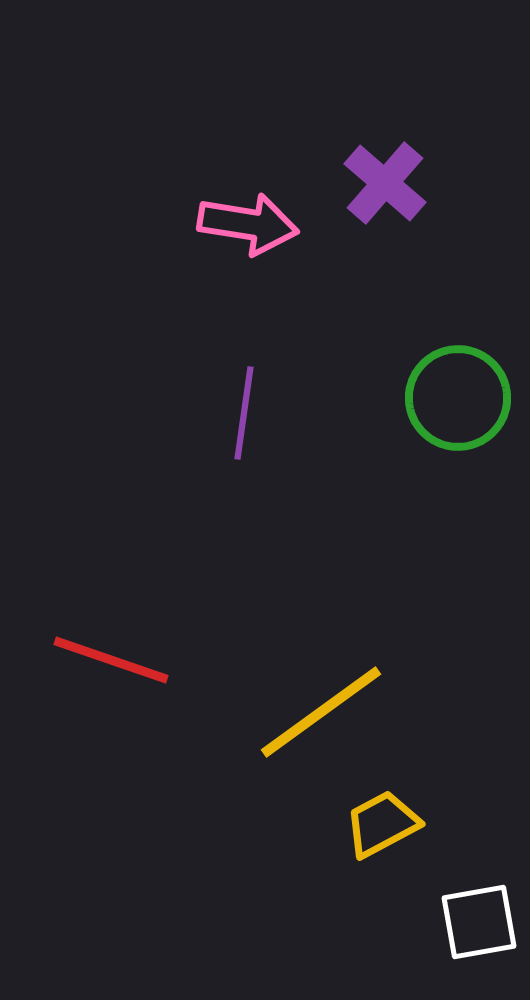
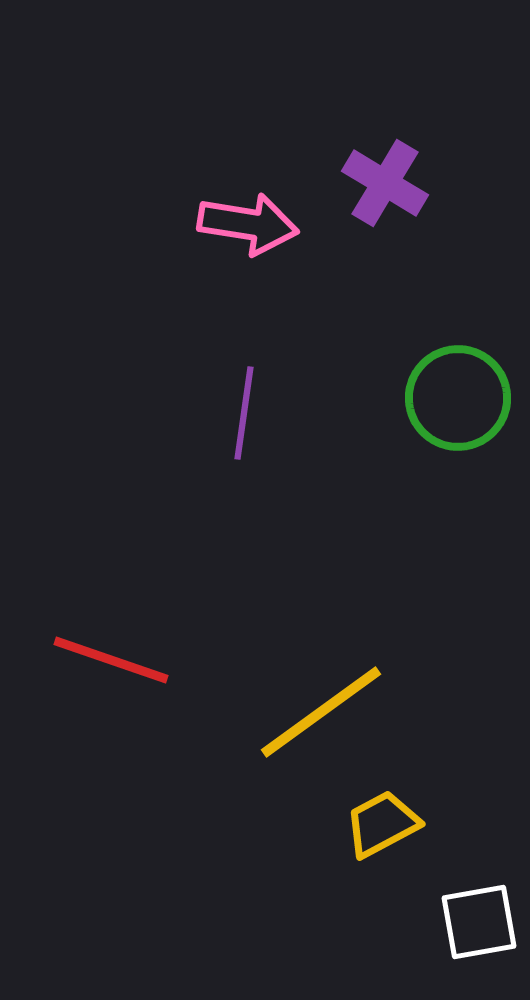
purple cross: rotated 10 degrees counterclockwise
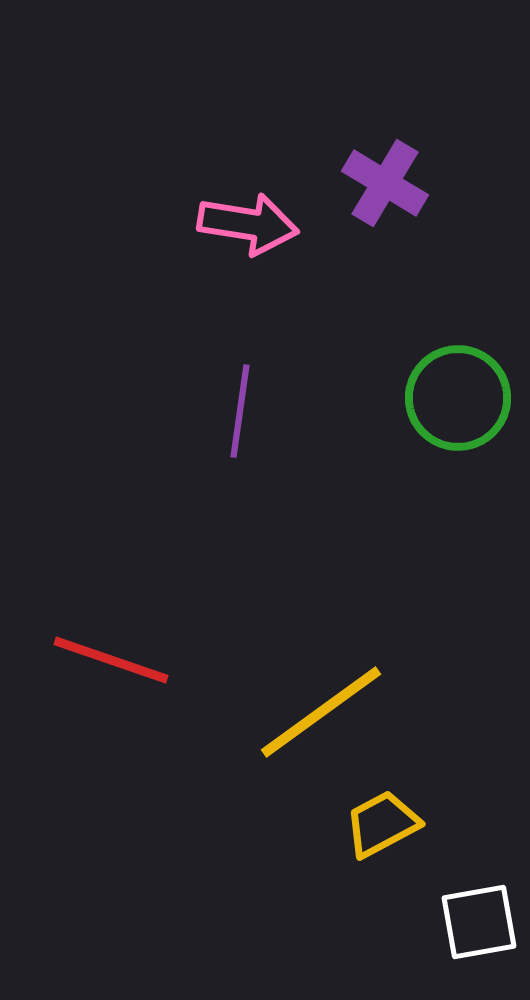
purple line: moved 4 px left, 2 px up
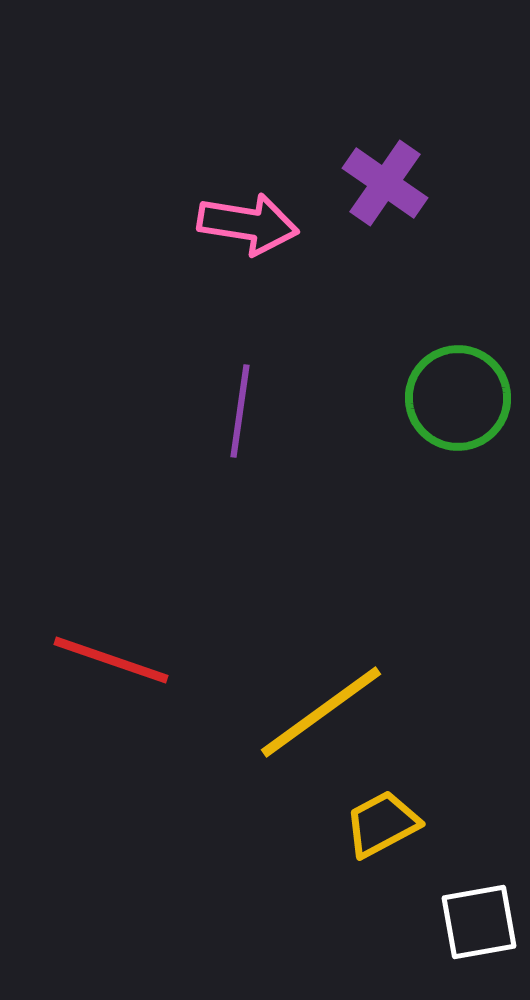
purple cross: rotated 4 degrees clockwise
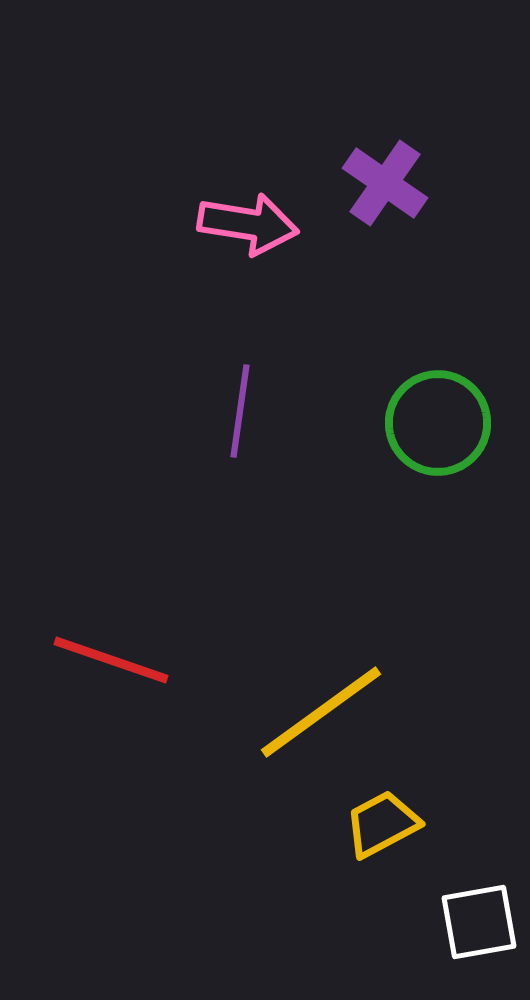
green circle: moved 20 px left, 25 px down
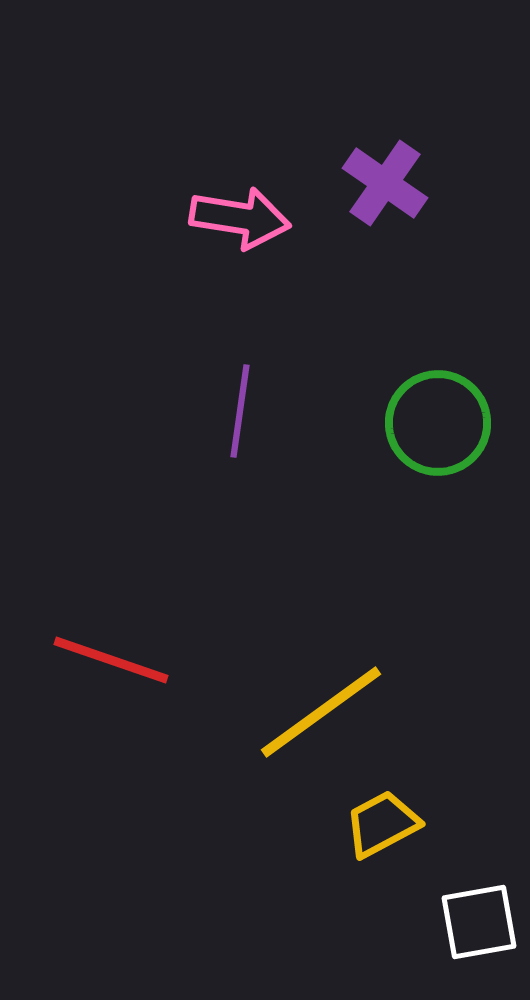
pink arrow: moved 8 px left, 6 px up
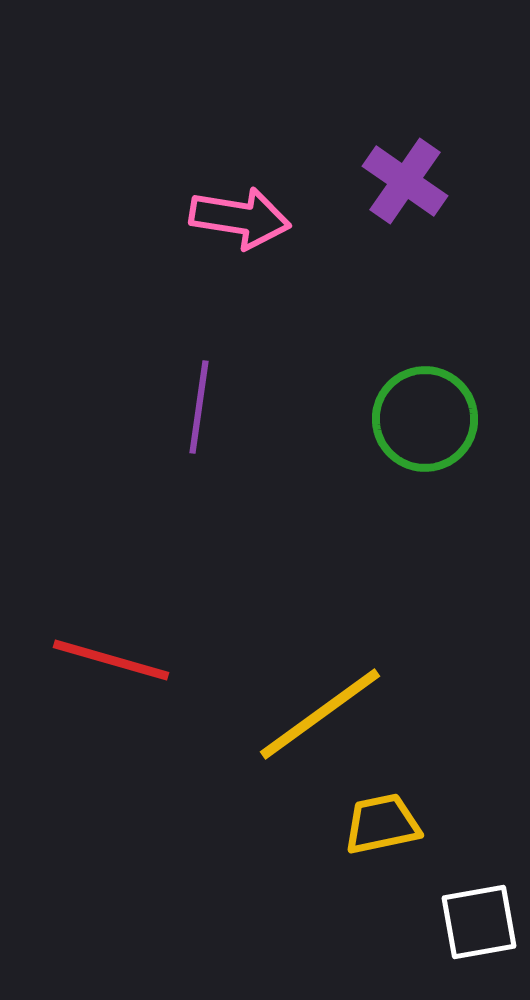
purple cross: moved 20 px right, 2 px up
purple line: moved 41 px left, 4 px up
green circle: moved 13 px left, 4 px up
red line: rotated 3 degrees counterclockwise
yellow line: moved 1 px left, 2 px down
yellow trapezoid: rotated 16 degrees clockwise
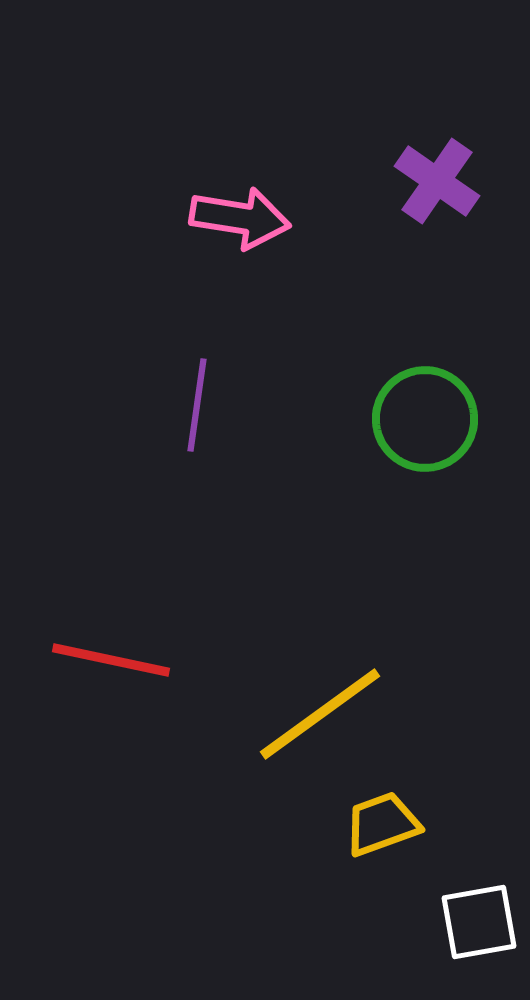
purple cross: moved 32 px right
purple line: moved 2 px left, 2 px up
red line: rotated 4 degrees counterclockwise
yellow trapezoid: rotated 8 degrees counterclockwise
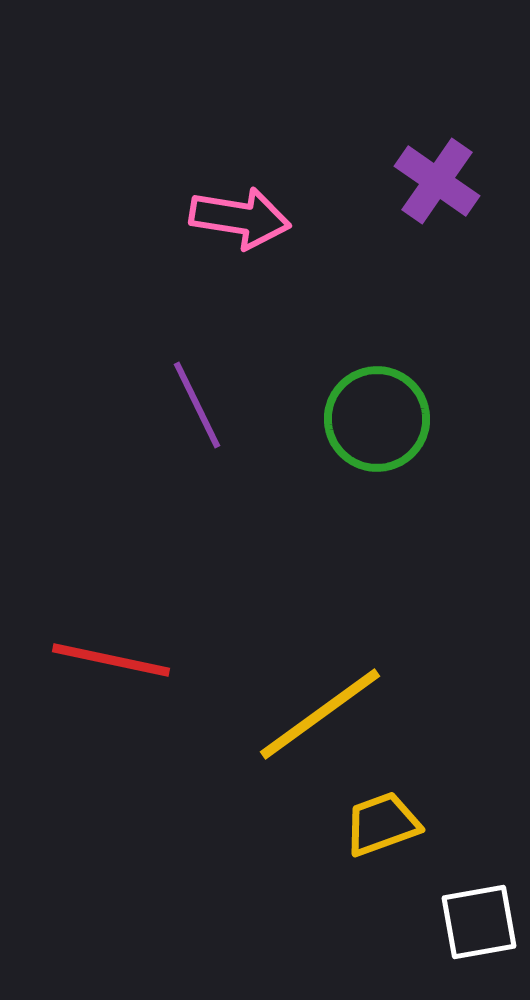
purple line: rotated 34 degrees counterclockwise
green circle: moved 48 px left
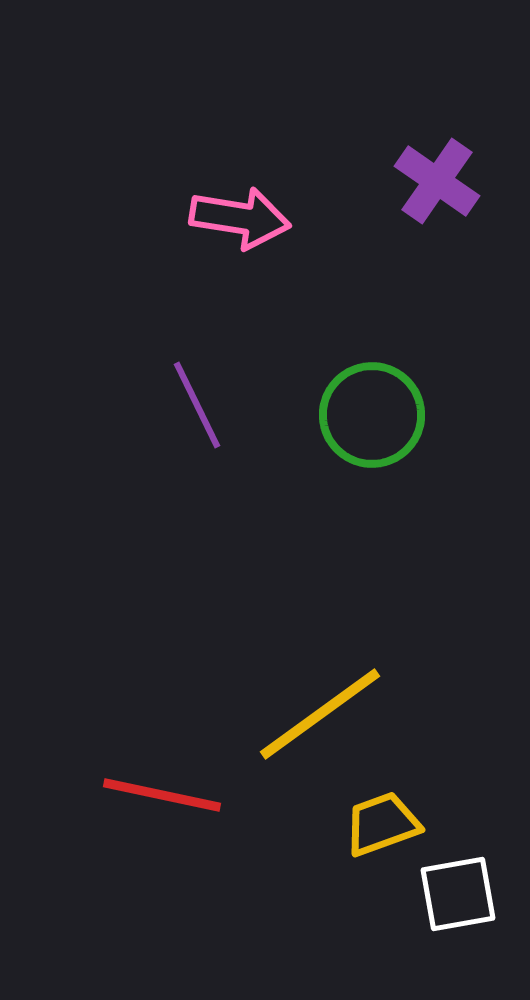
green circle: moved 5 px left, 4 px up
red line: moved 51 px right, 135 px down
white square: moved 21 px left, 28 px up
